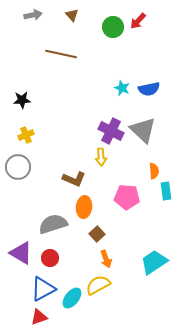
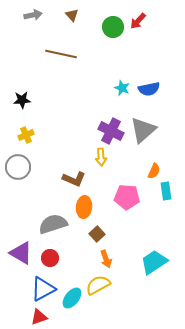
gray triangle: rotated 36 degrees clockwise
orange semicircle: rotated 28 degrees clockwise
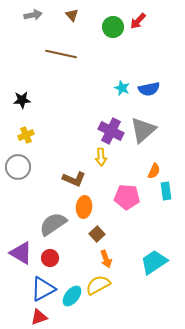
gray semicircle: rotated 16 degrees counterclockwise
cyan ellipse: moved 2 px up
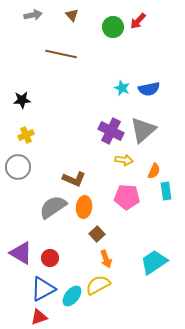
yellow arrow: moved 23 px right, 3 px down; rotated 78 degrees counterclockwise
gray semicircle: moved 17 px up
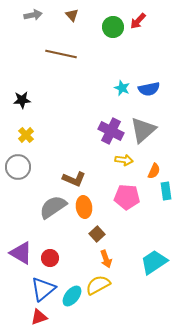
yellow cross: rotated 21 degrees counterclockwise
orange ellipse: rotated 15 degrees counterclockwise
blue triangle: rotated 12 degrees counterclockwise
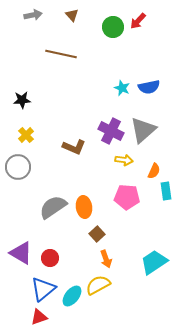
blue semicircle: moved 2 px up
brown L-shape: moved 32 px up
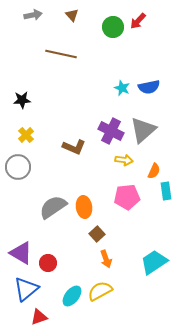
pink pentagon: rotated 10 degrees counterclockwise
red circle: moved 2 px left, 5 px down
yellow semicircle: moved 2 px right, 6 px down
blue triangle: moved 17 px left
